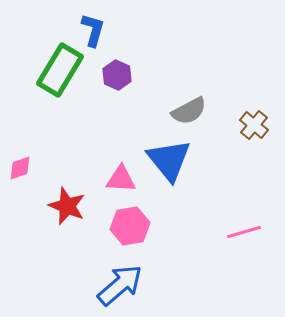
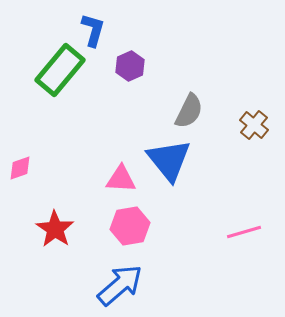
green rectangle: rotated 9 degrees clockwise
purple hexagon: moved 13 px right, 9 px up; rotated 12 degrees clockwise
gray semicircle: rotated 36 degrees counterclockwise
red star: moved 12 px left, 23 px down; rotated 12 degrees clockwise
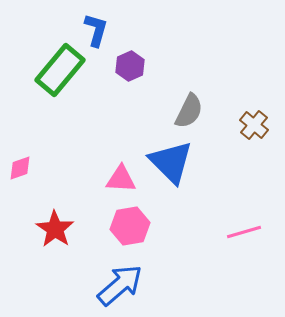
blue L-shape: moved 3 px right
blue triangle: moved 2 px right, 2 px down; rotated 6 degrees counterclockwise
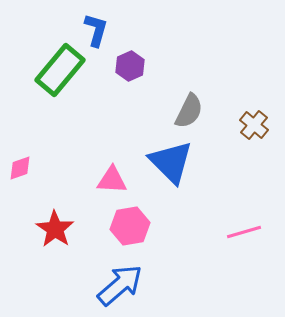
pink triangle: moved 9 px left, 1 px down
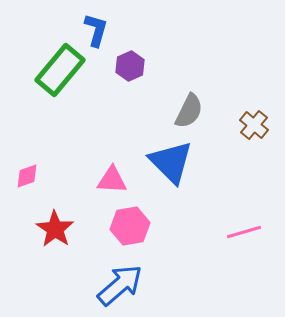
pink diamond: moved 7 px right, 8 px down
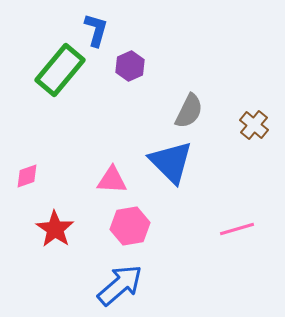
pink line: moved 7 px left, 3 px up
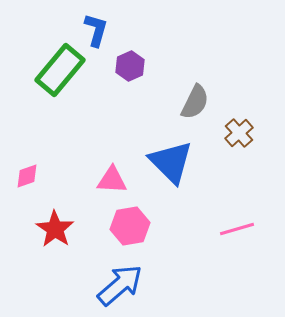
gray semicircle: moved 6 px right, 9 px up
brown cross: moved 15 px left, 8 px down; rotated 8 degrees clockwise
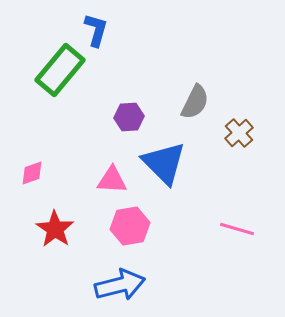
purple hexagon: moved 1 px left, 51 px down; rotated 20 degrees clockwise
blue triangle: moved 7 px left, 1 px down
pink diamond: moved 5 px right, 3 px up
pink line: rotated 32 degrees clockwise
blue arrow: rotated 27 degrees clockwise
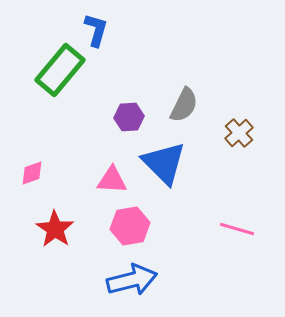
gray semicircle: moved 11 px left, 3 px down
blue arrow: moved 12 px right, 5 px up
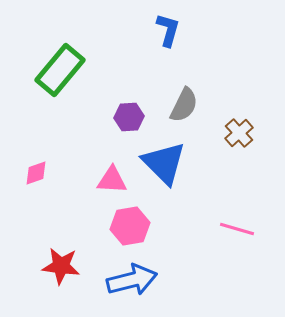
blue L-shape: moved 72 px right
pink diamond: moved 4 px right
red star: moved 6 px right, 37 px down; rotated 27 degrees counterclockwise
